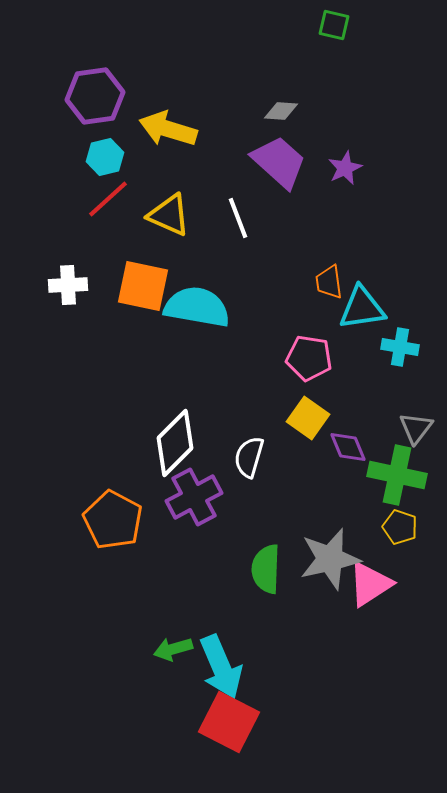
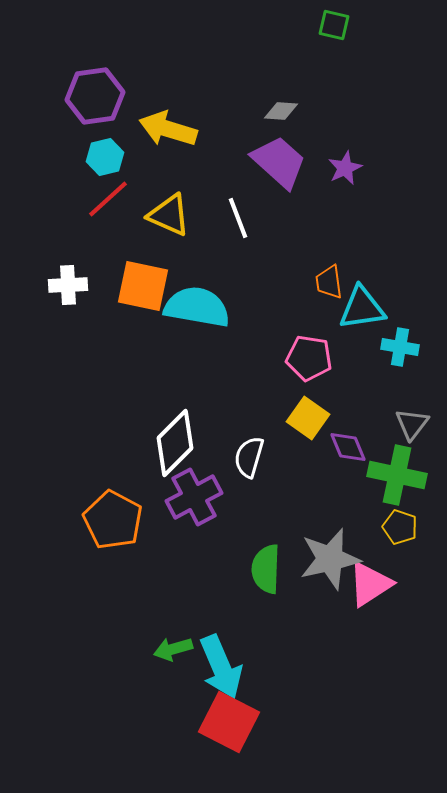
gray triangle: moved 4 px left, 4 px up
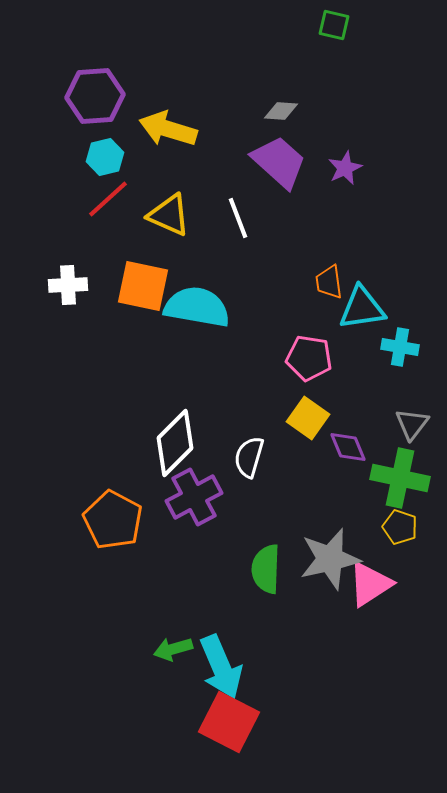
purple hexagon: rotated 4 degrees clockwise
green cross: moved 3 px right, 3 px down
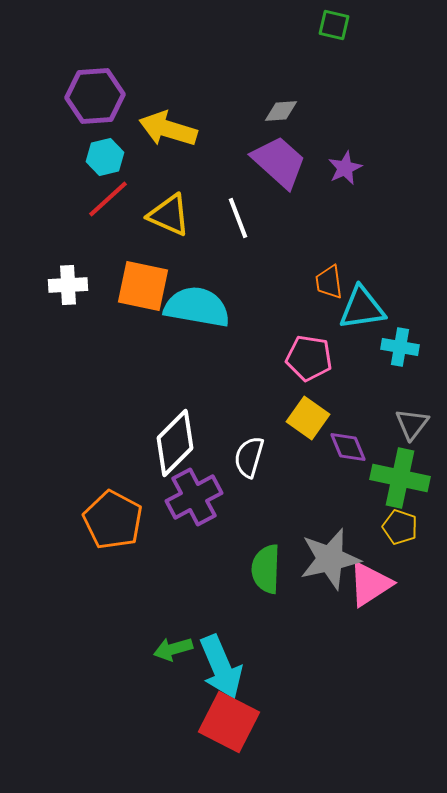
gray diamond: rotated 8 degrees counterclockwise
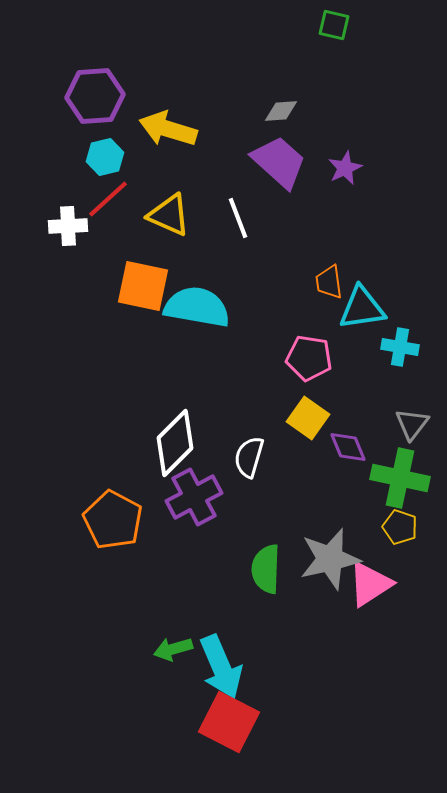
white cross: moved 59 px up
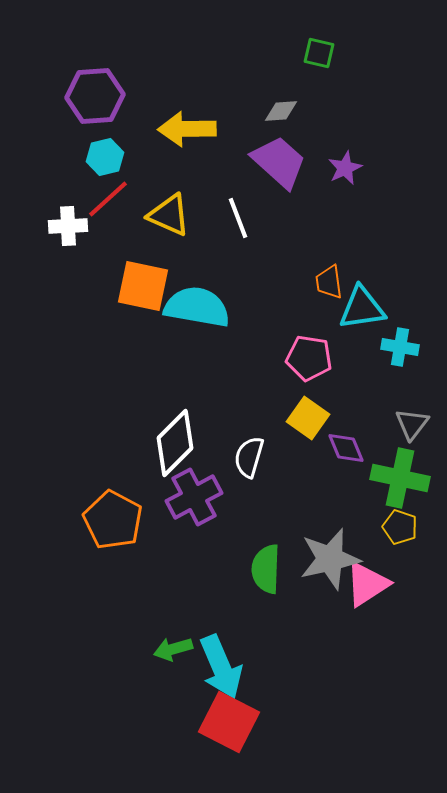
green square: moved 15 px left, 28 px down
yellow arrow: moved 19 px right; rotated 18 degrees counterclockwise
purple diamond: moved 2 px left, 1 px down
pink triangle: moved 3 px left
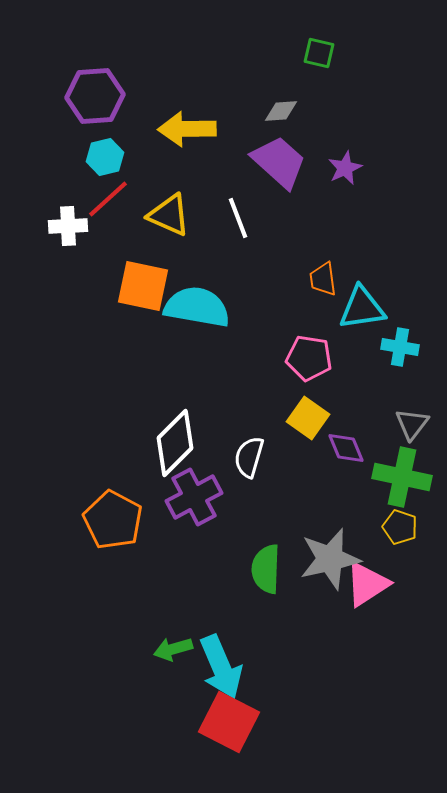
orange trapezoid: moved 6 px left, 3 px up
green cross: moved 2 px right, 1 px up
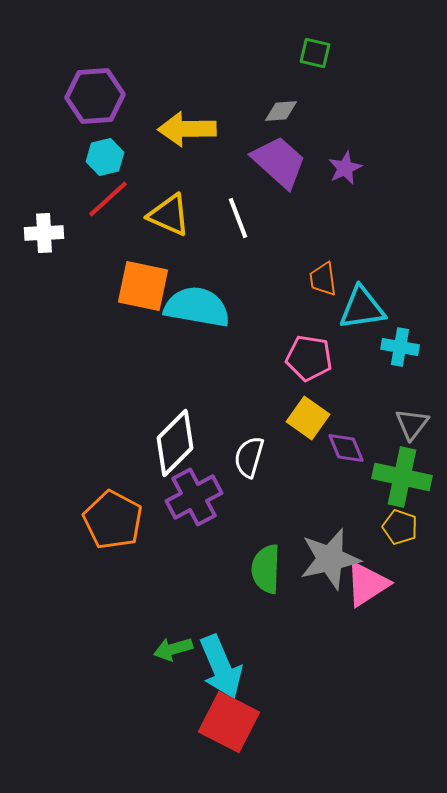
green square: moved 4 px left
white cross: moved 24 px left, 7 px down
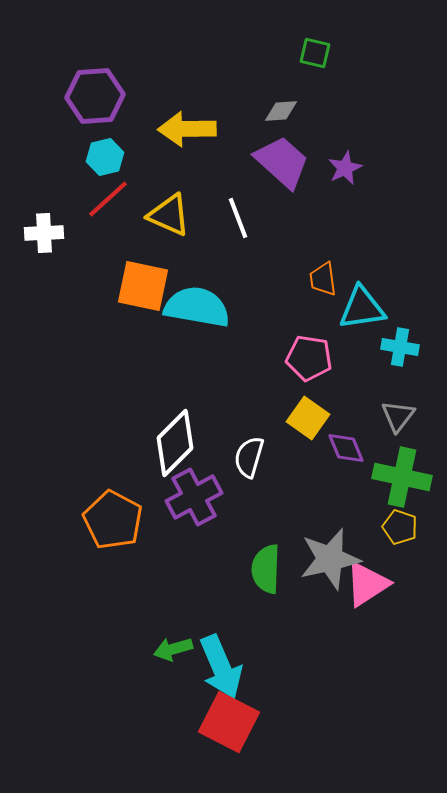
purple trapezoid: moved 3 px right
gray triangle: moved 14 px left, 8 px up
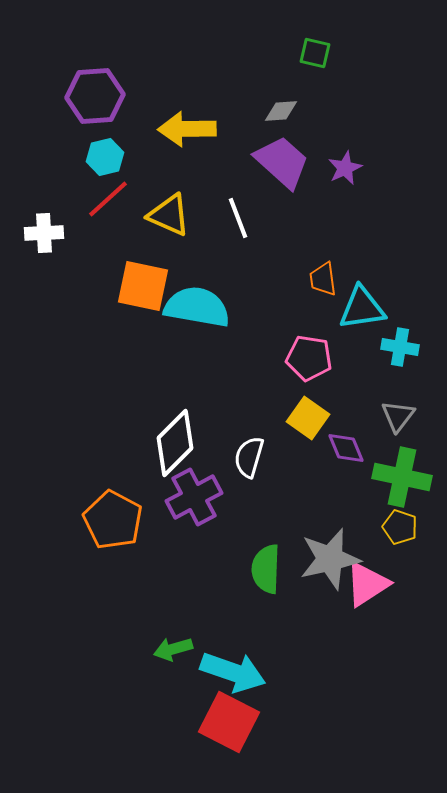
cyan arrow: moved 12 px right, 5 px down; rotated 48 degrees counterclockwise
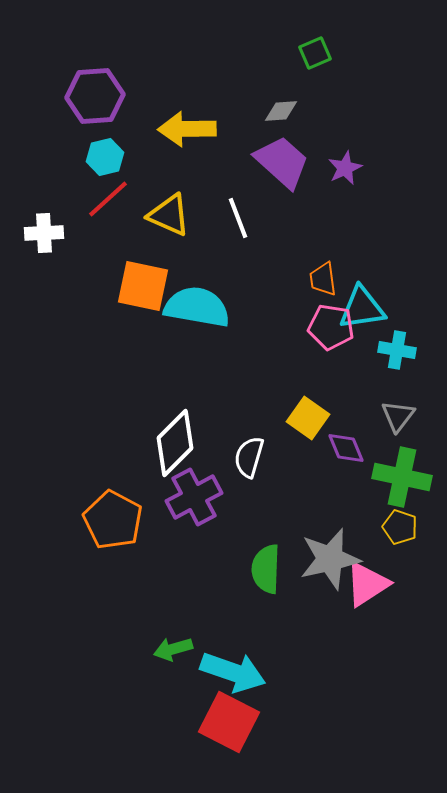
green square: rotated 36 degrees counterclockwise
cyan cross: moved 3 px left, 3 px down
pink pentagon: moved 22 px right, 31 px up
